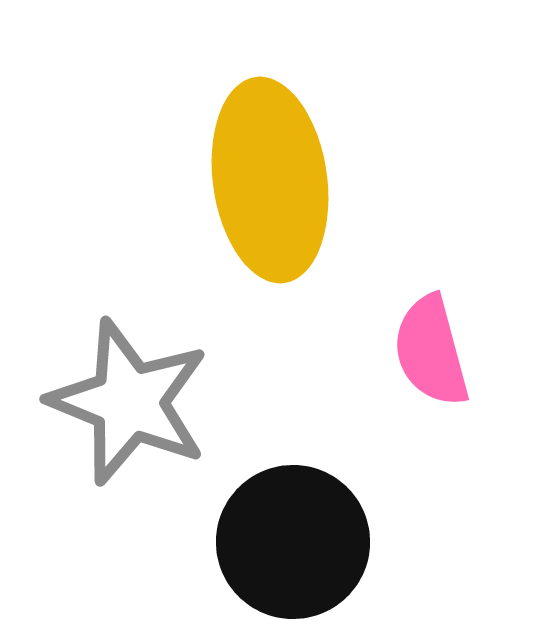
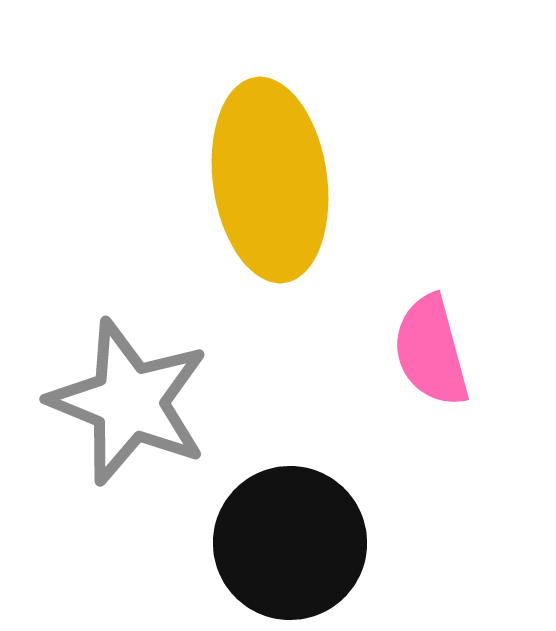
black circle: moved 3 px left, 1 px down
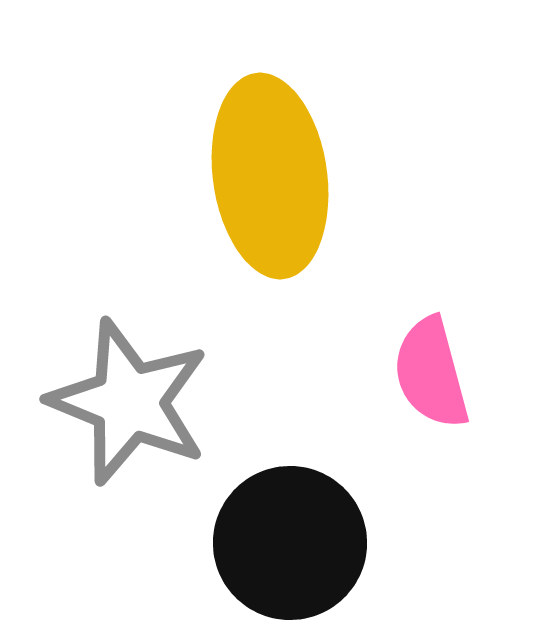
yellow ellipse: moved 4 px up
pink semicircle: moved 22 px down
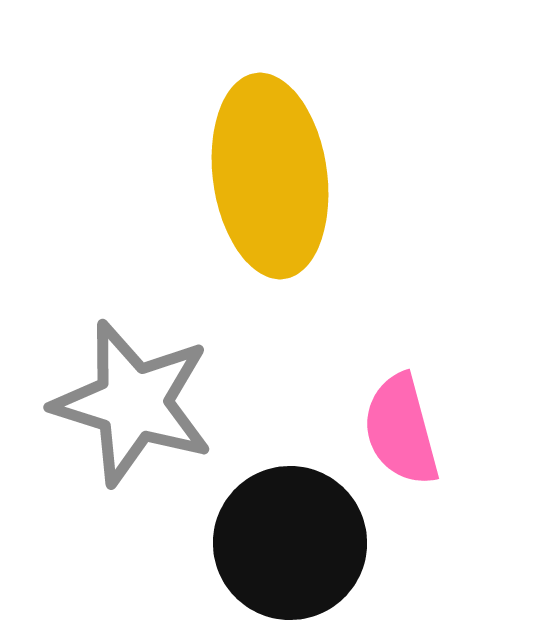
pink semicircle: moved 30 px left, 57 px down
gray star: moved 4 px right, 1 px down; rotated 5 degrees counterclockwise
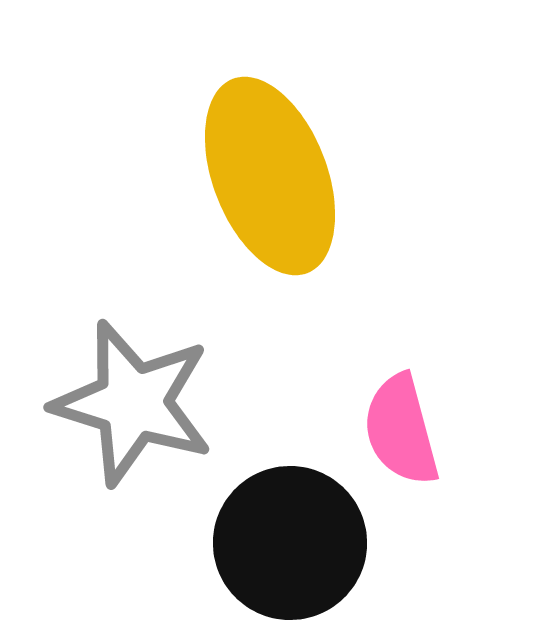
yellow ellipse: rotated 13 degrees counterclockwise
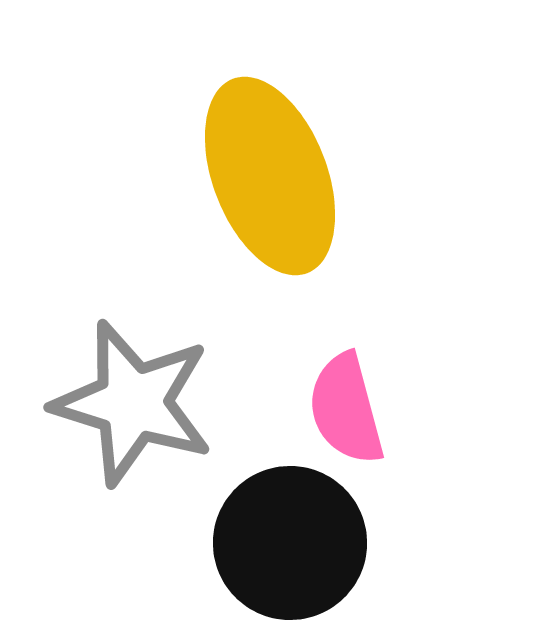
pink semicircle: moved 55 px left, 21 px up
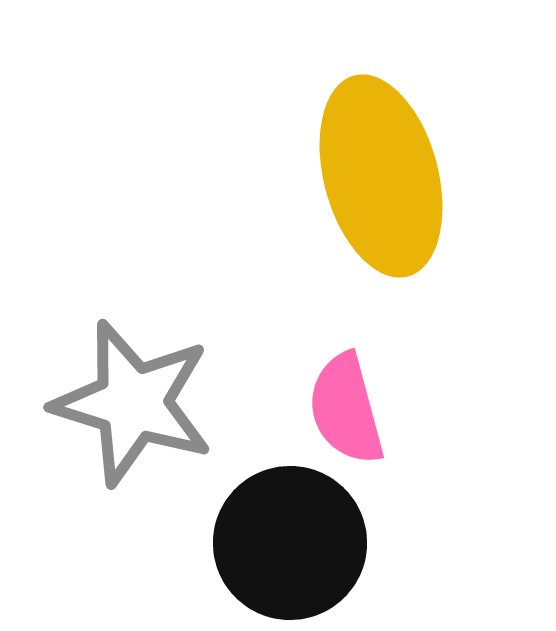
yellow ellipse: moved 111 px right; rotated 6 degrees clockwise
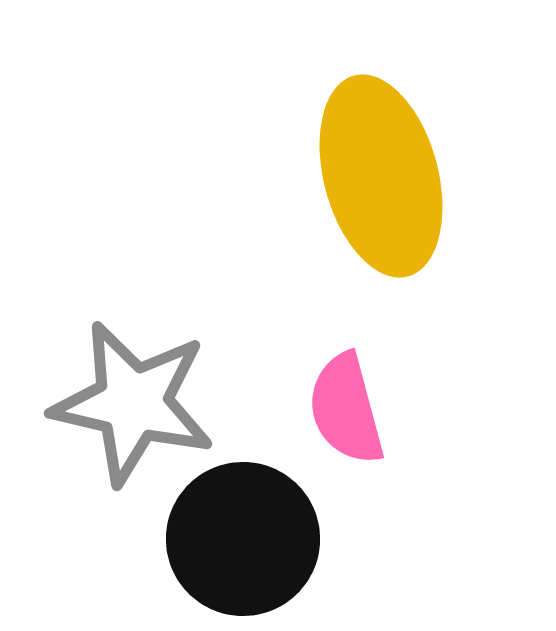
gray star: rotated 4 degrees counterclockwise
black circle: moved 47 px left, 4 px up
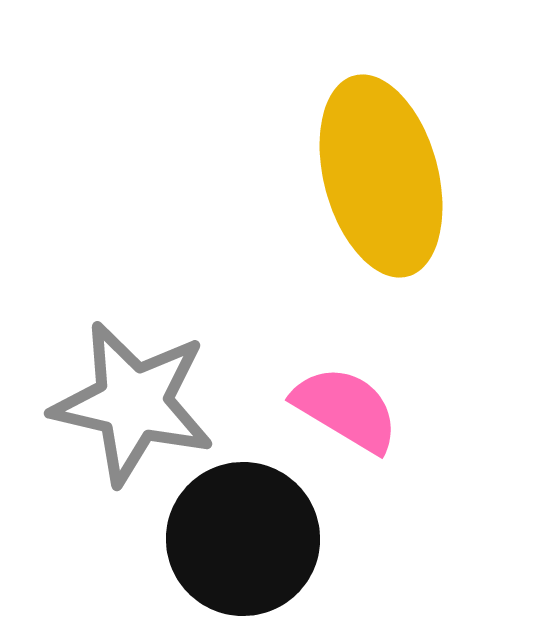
pink semicircle: rotated 136 degrees clockwise
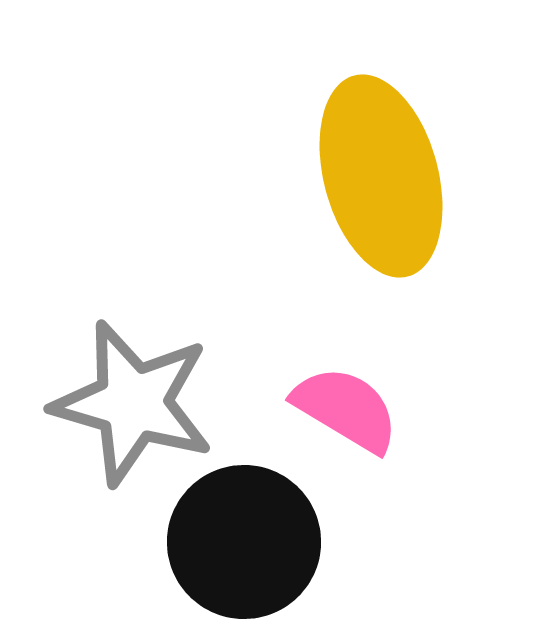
gray star: rotated 3 degrees clockwise
black circle: moved 1 px right, 3 px down
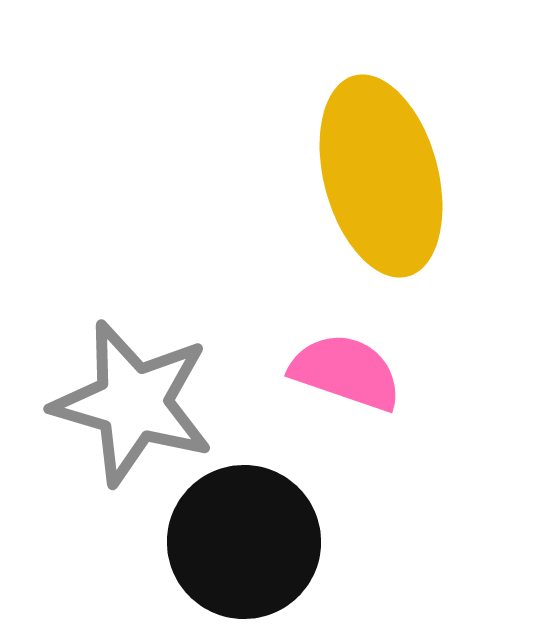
pink semicircle: moved 37 px up; rotated 12 degrees counterclockwise
